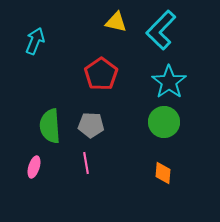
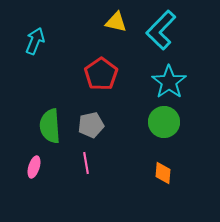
gray pentagon: rotated 15 degrees counterclockwise
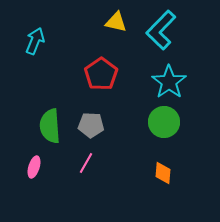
gray pentagon: rotated 15 degrees clockwise
pink line: rotated 40 degrees clockwise
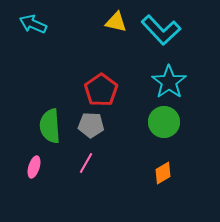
cyan L-shape: rotated 87 degrees counterclockwise
cyan arrow: moved 2 px left, 17 px up; rotated 88 degrees counterclockwise
red pentagon: moved 16 px down
orange diamond: rotated 55 degrees clockwise
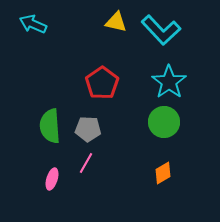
red pentagon: moved 1 px right, 7 px up
gray pentagon: moved 3 px left, 4 px down
pink ellipse: moved 18 px right, 12 px down
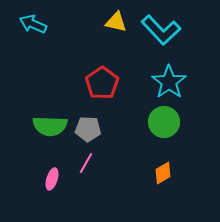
green semicircle: rotated 84 degrees counterclockwise
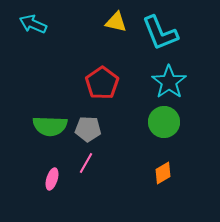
cyan L-shape: moved 1 px left, 3 px down; rotated 21 degrees clockwise
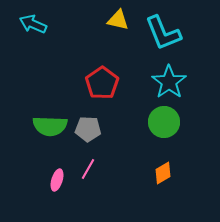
yellow triangle: moved 2 px right, 2 px up
cyan L-shape: moved 3 px right
pink line: moved 2 px right, 6 px down
pink ellipse: moved 5 px right, 1 px down
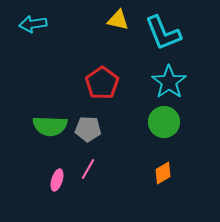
cyan arrow: rotated 32 degrees counterclockwise
